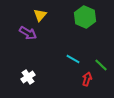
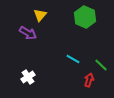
red arrow: moved 2 px right, 1 px down
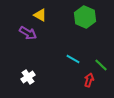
yellow triangle: rotated 40 degrees counterclockwise
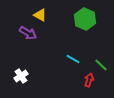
green hexagon: moved 2 px down
white cross: moved 7 px left, 1 px up
